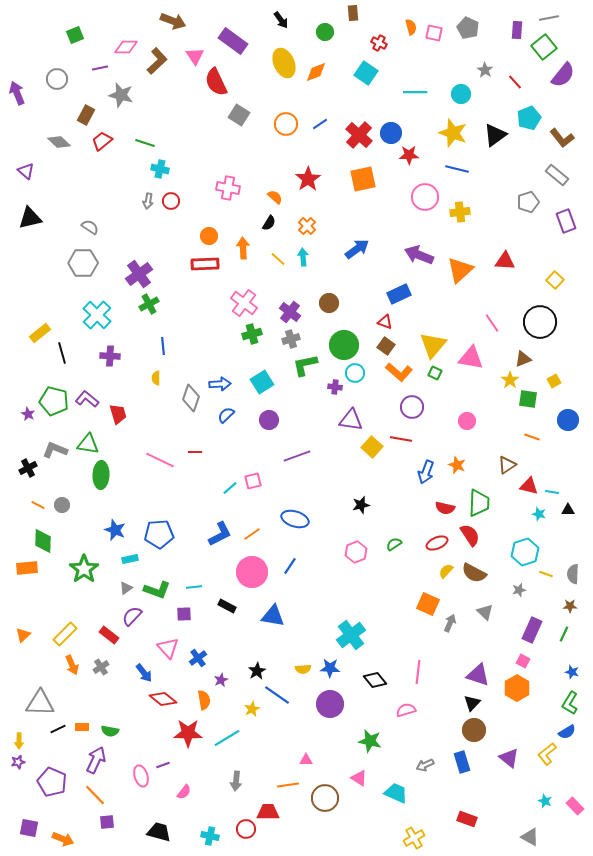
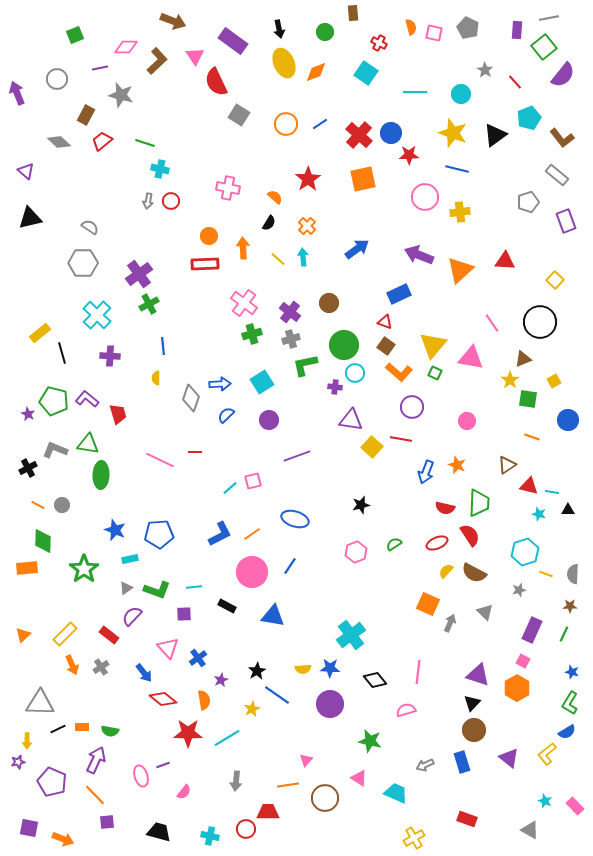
black arrow at (281, 20): moved 2 px left, 9 px down; rotated 24 degrees clockwise
yellow arrow at (19, 741): moved 8 px right
pink triangle at (306, 760): rotated 48 degrees counterclockwise
gray triangle at (530, 837): moved 7 px up
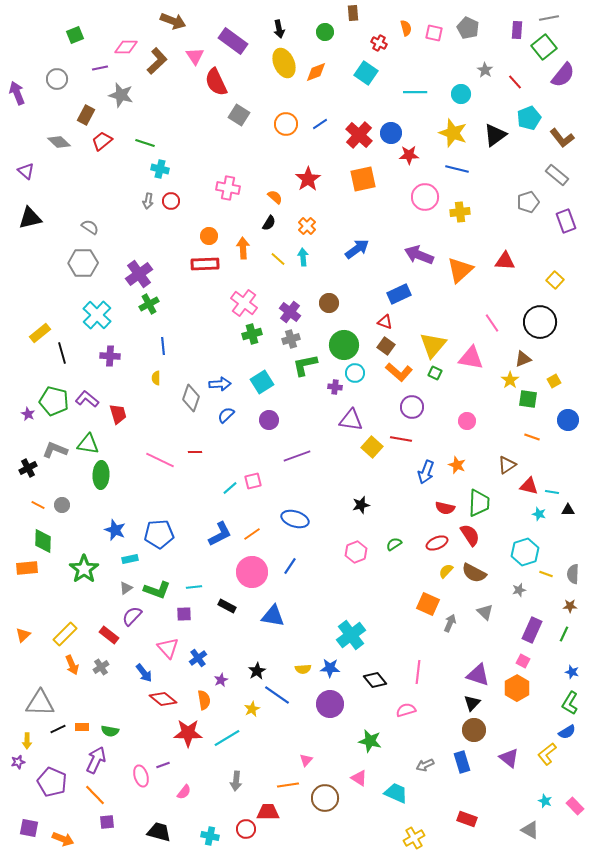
orange semicircle at (411, 27): moved 5 px left, 1 px down
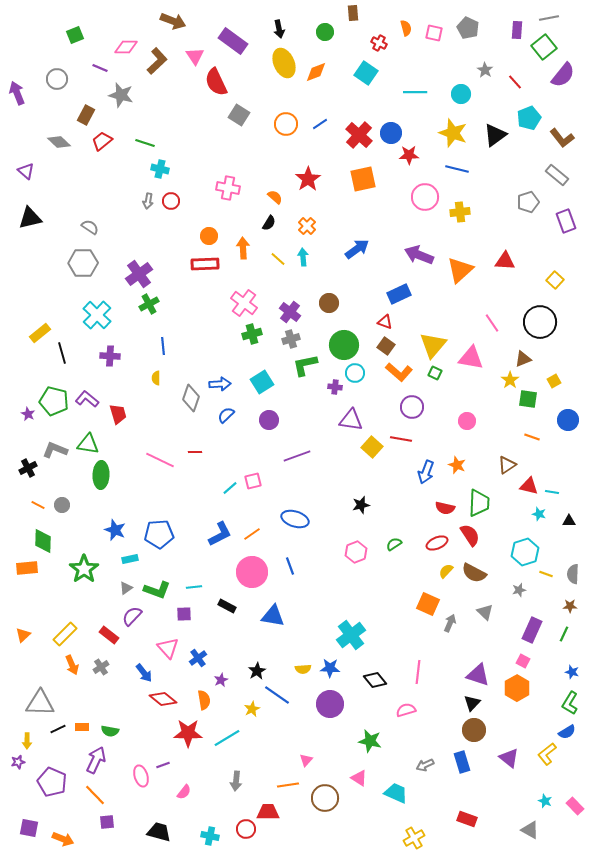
purple line at (100, 68): rotated 35 degrees clockwise
black triangle at (568, 510): moved 1 px right, 11 px down
blue line at (290, 566): rotated 54 degrees counterclockwise
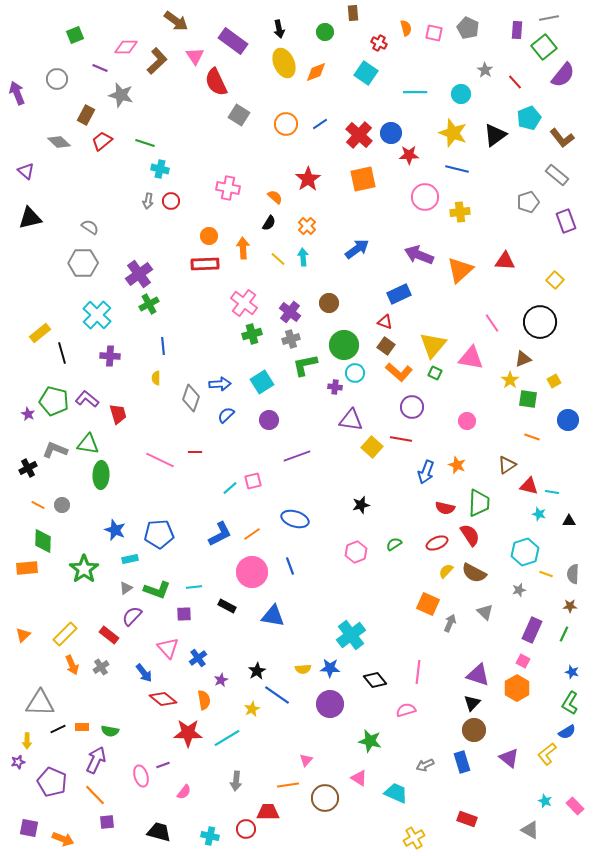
brown arrow at (173, 21): moved 3 px right; rotated 15 degrees clockwise
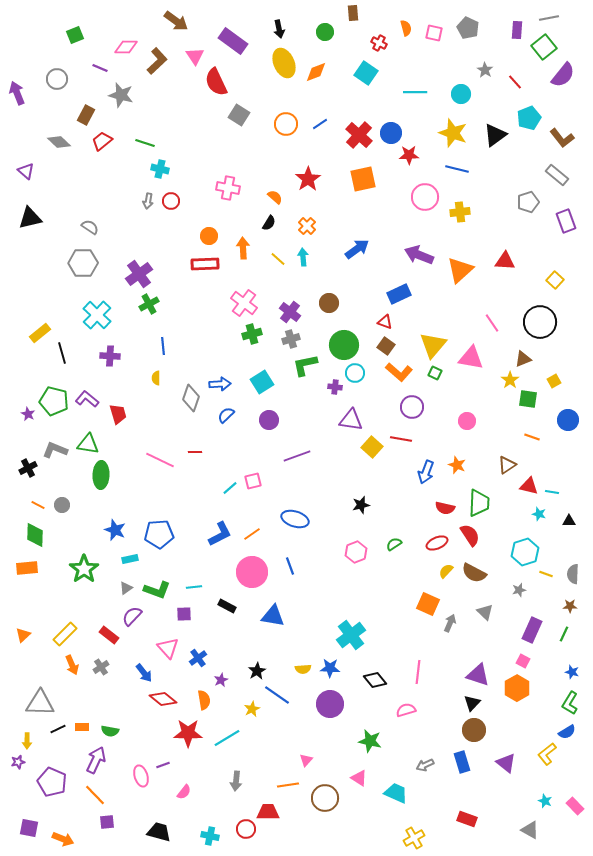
green diamond at (43, 541): moved 8 px left, 6 px up
purple triangle at (509, 758): moved 3 px left, 5 px down
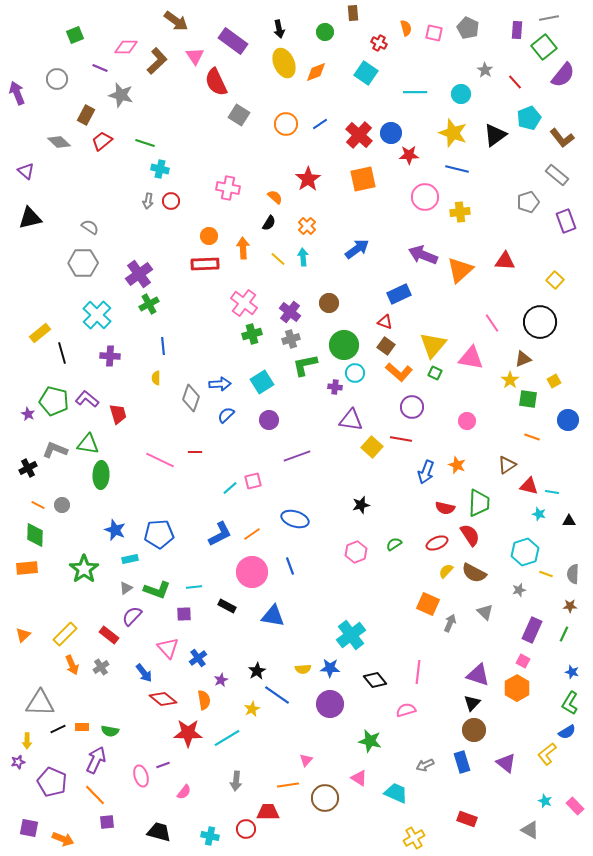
purple arrow at (419, 255): moved 4 px right
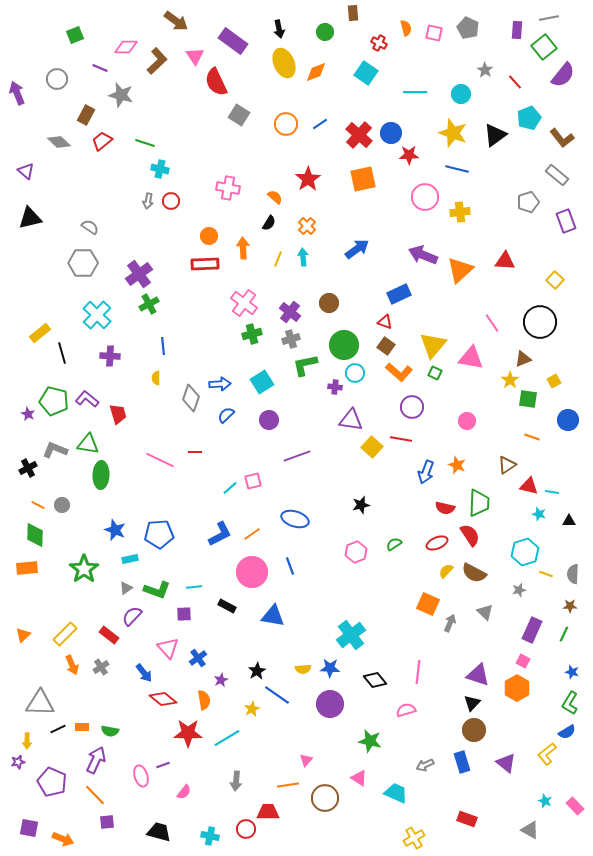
yellow line at (278, 259): rotated 70 degrees clockwise
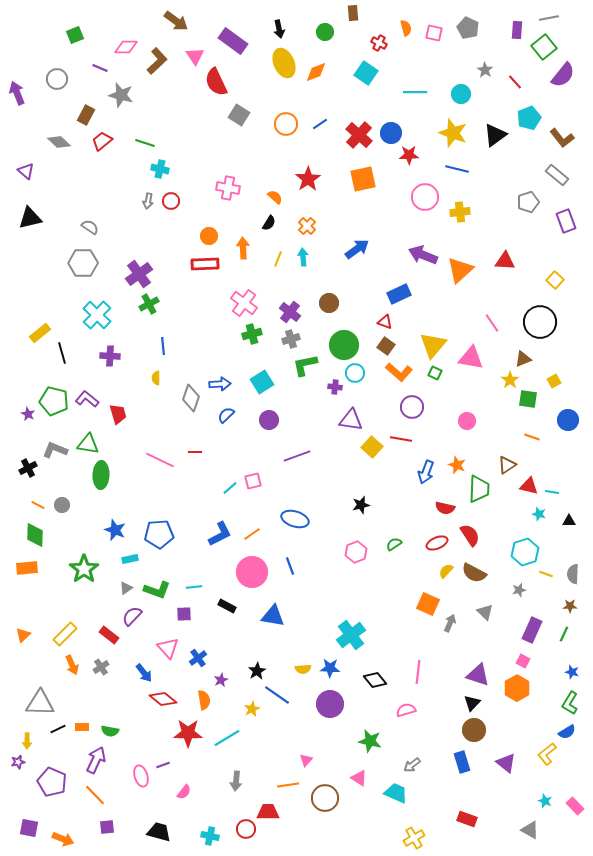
green trapezoid at (479, 503): moved 14 px up
gray arrow at (425, 765): moved 13 px left; rotated 12 degrees counterclockwise
purple square at (107, 822): moved 5 px down
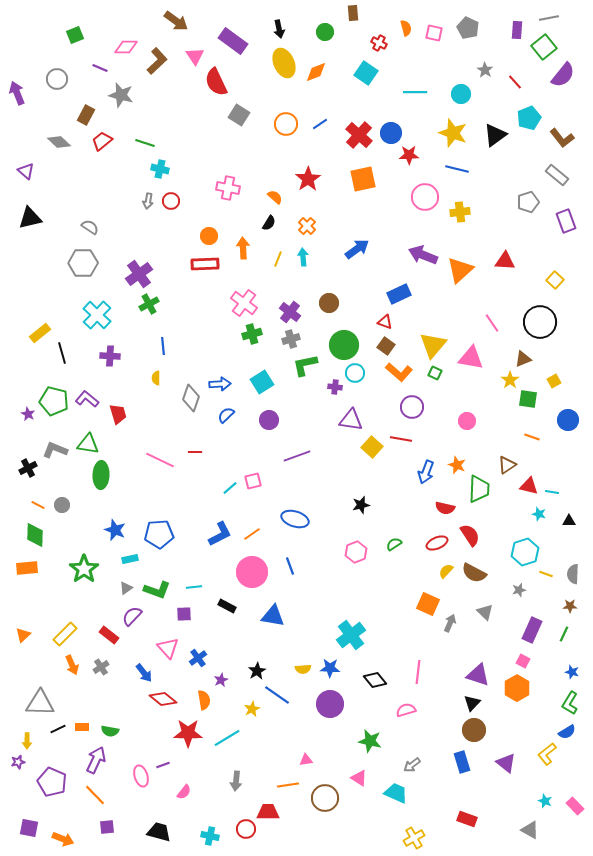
pink triangle at (306, 760): rotated 40 degrees clockwise
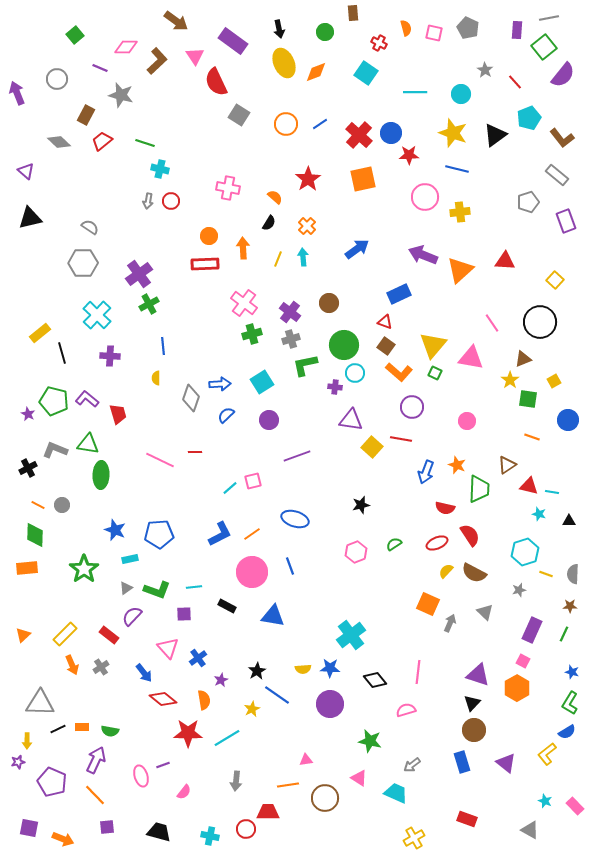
green square at (75, 35): rotated 18 degrees counterclockwise
